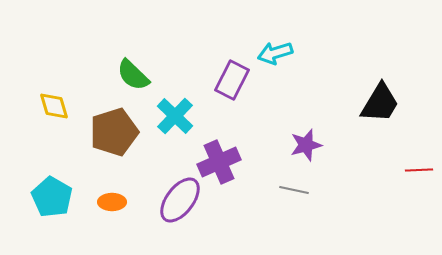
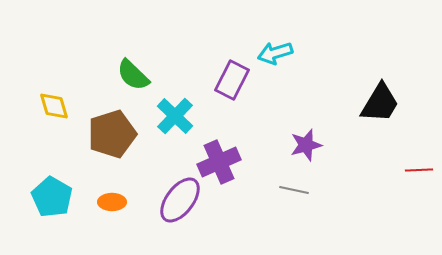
brown pentagon: moved 2 px left, 2 px down
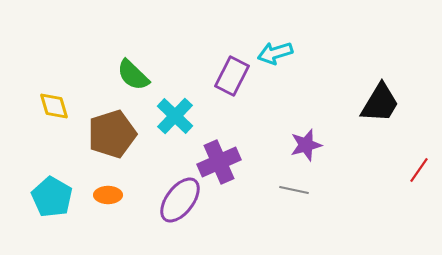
purple rectangle: moved 4 px up
red line: rotated 52 degrees counterclockwise
orange ellipse: moved 4 px left, 7 px up
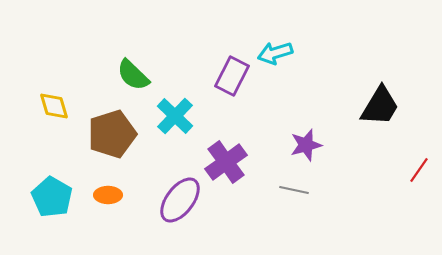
black trapezoid: moved 3 px down
purple cross: moved 7 px right; rotated 12 degrees counterclockwise
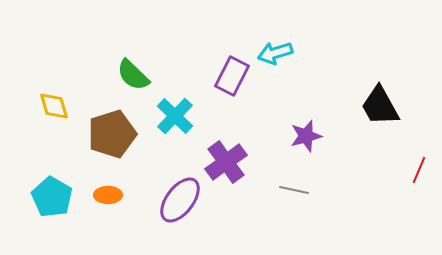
black trapezoid: rotated 120 degrees clockwise
purple star: moved 9 px up
red line: rotated 12 degrees counterclockwise
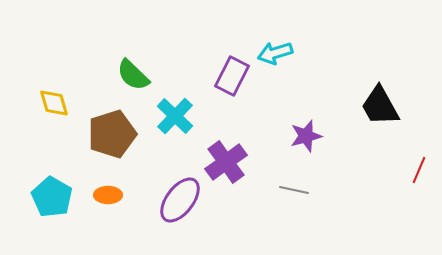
yellow diamond: moved 3 px up
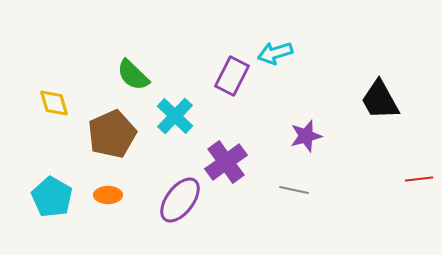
black trapezoid: moved 6 px up
brown pentagon: rotated 6 degrees counterclockwise
red line: moved 9 px down; rotated 60 degrees clockwise
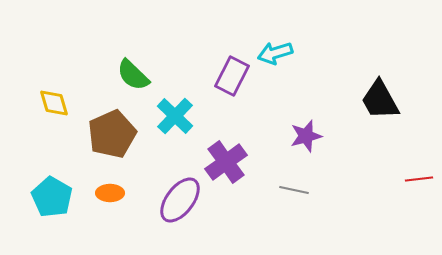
orange ellipse: moved 2 px right, 2 px up
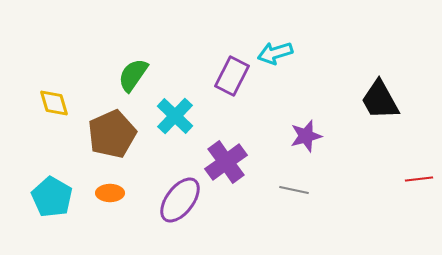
green semicircle: rotated 81 degrees clockwise
